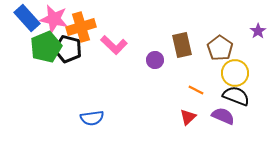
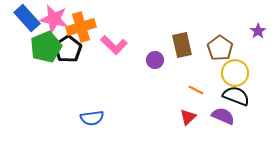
black pentagon: rotated 24 degrees clockwise
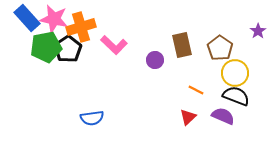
green pentagon: rotated 12 degrees clockwise
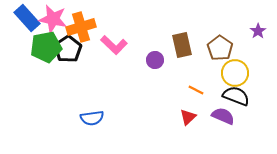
pink star: moved 1 px left
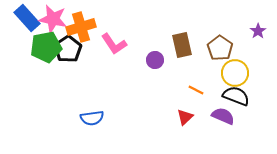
pink L-shape: moved 1 px up; rotated 12 degrees clockwise
red triangle: moved 3 px left
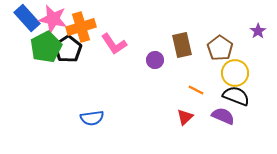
green pentagon: rotated 16 degrees counterclockwise
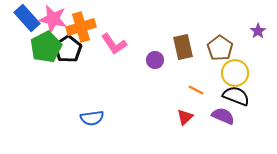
brown rectangle: moved 1 px right, 2 px down
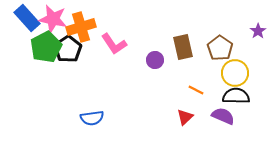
black semicircle: rotated 20 degrees counterclockwise
